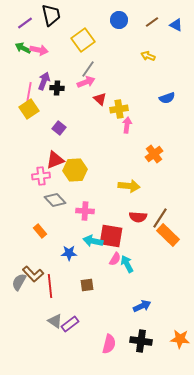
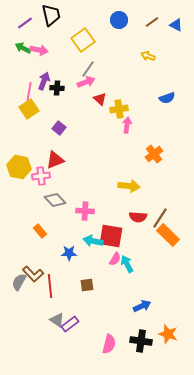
yellow hexagon at (75, 170): moved 56 px left, 3 px up; rotated 15 degrees clockwise
gray triangle at (55, 321): moved 2 px right, 1 px up
orange star at (180, 339): moved 12 px left, 5 px up; rotated 12 degrees clockwise
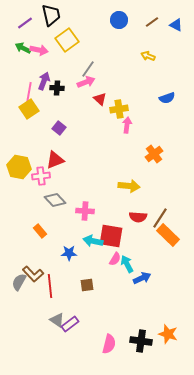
yellow square at (83, 40): moved 16 px left
blue arrow at (142, 306): moved 28 px up
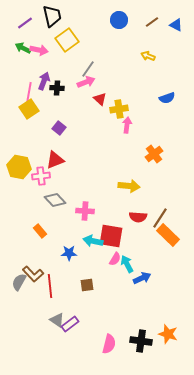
black trapezoid at (51, 15): moved 1 px right, 1 px down
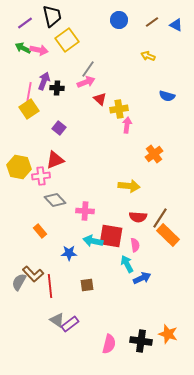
blue semicircle at (167, 98): moved 2 px up; rotated 35 degrees clockwise
pink semicircle at (115, 259): moved 20 px right, 14 px up; rotated 40 degrees counterclockwise
